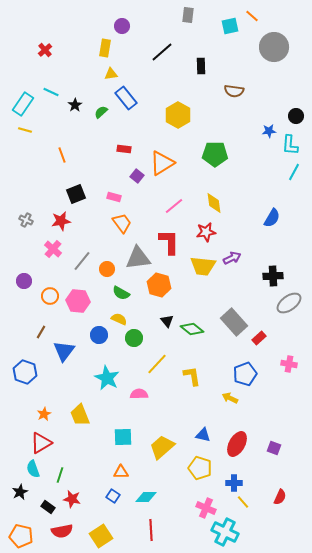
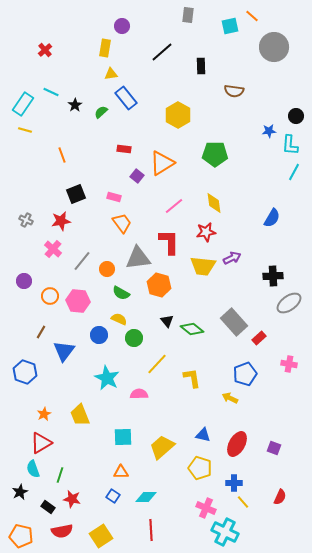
yellow L-shape at (192, 376): moved 2 px down
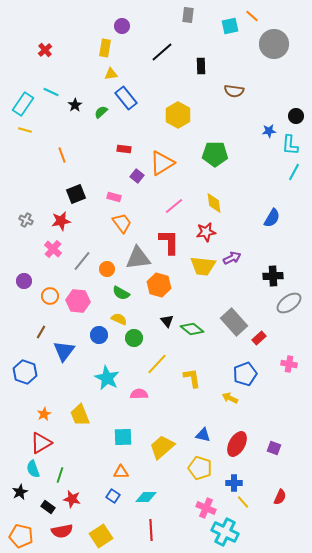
gray circle at (274, 47): moved 3 px up
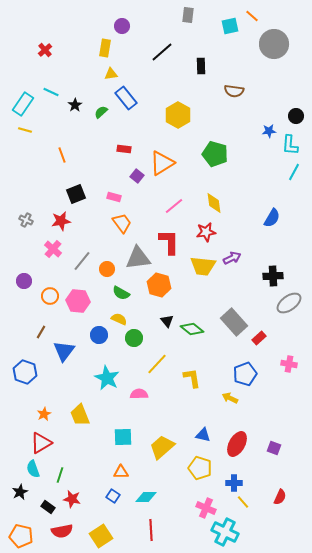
green pentagon at (215, 154): rotated 15 degrees clockwise
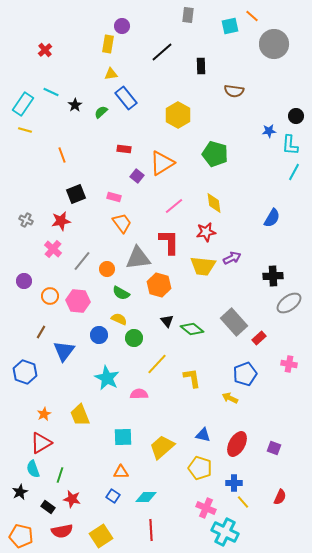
yellow rectangle at (105, 48): moved 3 px right, 4 px up
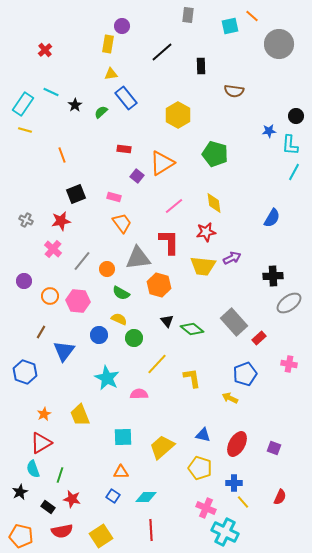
gray circle at (274, 44): moved 5 px right
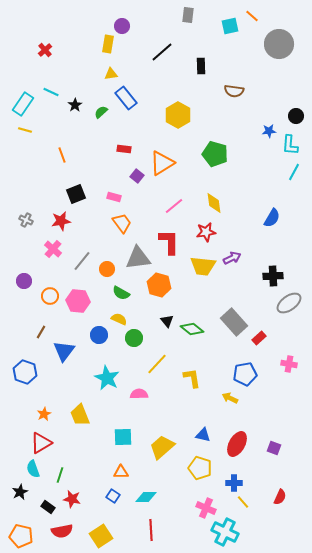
blue pentagon at (245, 374): rotated 10 degrees clockwise
